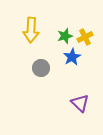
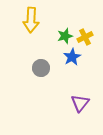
yellow arrow: moved 10 px up
purple triangle: rotated 24 degrees clockwise
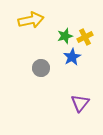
yellow arrow: rotated 105 degrees counterclockwise
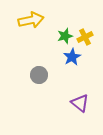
gray circle: moved 2 px left, 7 px down
purple triangle: rotated 30 degrees counterclockwise
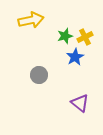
blue star: moved 3 px right
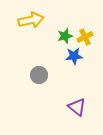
blue star: moved 1 px left, 1 px up; rotated 24 degrees clockwise
purple triangle: moved 3 px left, 4 px down
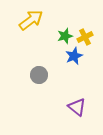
yellow arrow: rotated 25 degrees counterclockwise
blue star: rotated 18 degrees counterclockwise
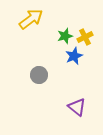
yellow arrow: moved 1 px up
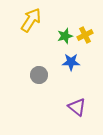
yellow arrow: moved 1 px down; rotated 20 degrees counterclockwise
yellow cross: moved 2 px up
blue star: moved 3 px left, 6 px down; rotated 24 degrees clockwise
